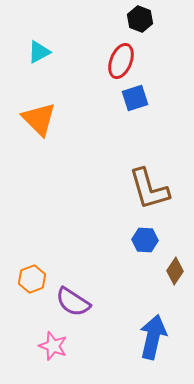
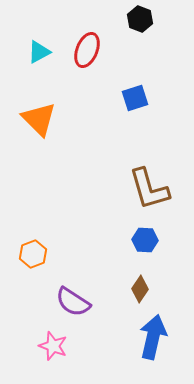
red ellipse: moved 34 px left, 11 px up
brown diamond: moved 35 px left, 18 px down
orange hexagon: moved 1 px right, 25 px up
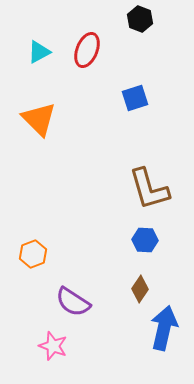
blue arrow: moved 11 px right, 9 px up
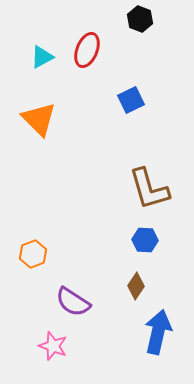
cyan triangle: moved 3 px right, 5 px down
blue square: moved 4 px left, 2 px down; rotated 8 degrees counterclockwise
brown diamond: moved 4 px left, 3 px up
blue arrow: moved 6 px left, 4 px down
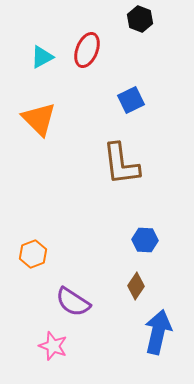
brown L-shape: moved 28 px left, 25 px up; rotated 9 degrees clockwise
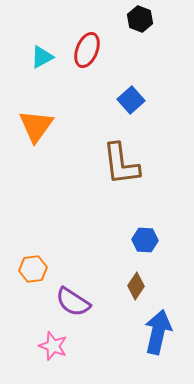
blue square: rotated 16 degrees counterclockwise
orange triangle: moved 3 px left, 7 px down; rotated 21 degrees clockwise
orange hexagon: moved 15 px down; rotated 12 degrees clockwise
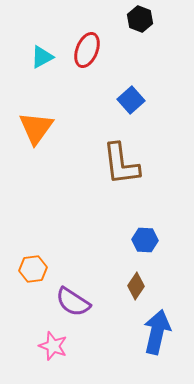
orange triangle: moved 2 px down
blue arrow: moved 1 px left
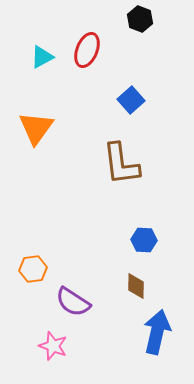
blue hexagon: moved 1 px left
brown diamond: rotated 32 degrees counterclockwise
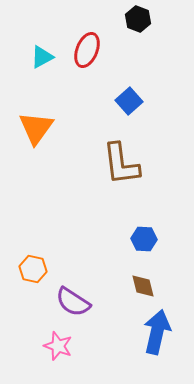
black hexagon: moved 2 px left
blue square: moved 2 px left, 1 px down
blue hexagon: moved 1 px up
orange hexagon: rotated 20 degrees clockwise
brown diamond: moved 7 px right; rotated 16 degrees counterclockwise
pink star: moved 5 px right
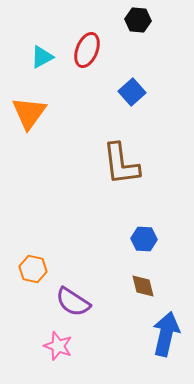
black hexagon: moved 1 px down; rotated 15 degrees counterclockwise
blue square: moved 3 px right, 9 px up
orange triangle: moved 7 px left, 15 px up
blue arrow: moved 9 px right, 2 px down
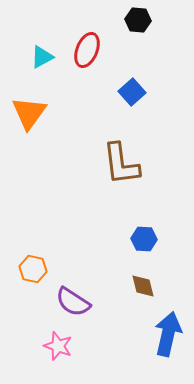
blue arrow: moved 2 px right
